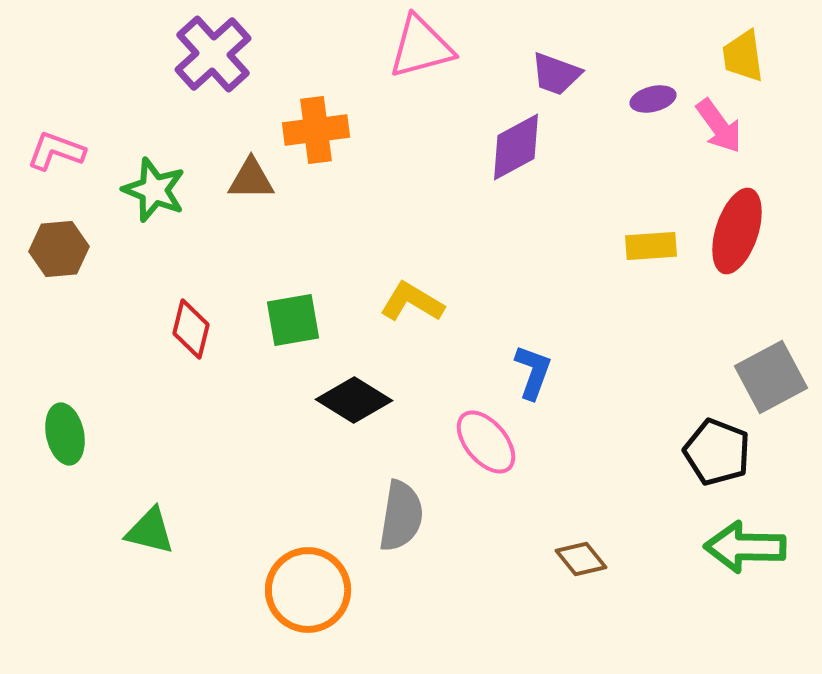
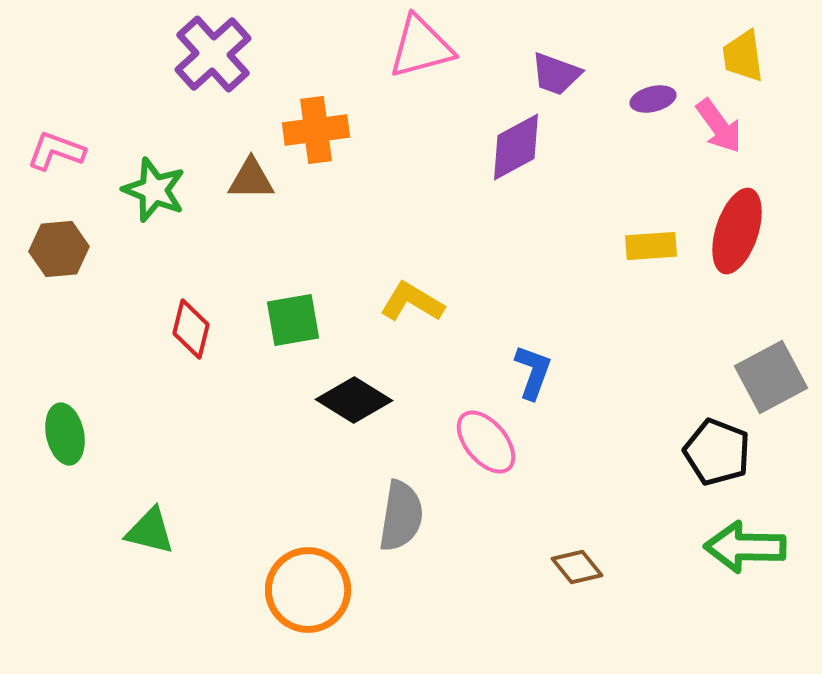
brown diamond: moved 4 px left, 8 px down
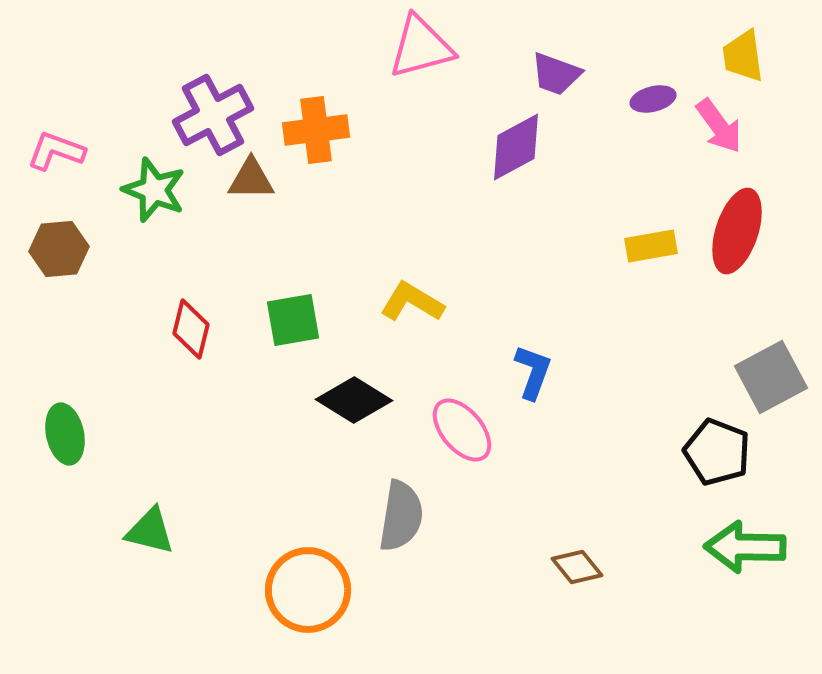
purple cross: moved 61 px down; rotated 14 degrees clockwise
yellow rectangle: rotated 6 degrees counterclockwise
pink ellipse: moved 24 px left, 12 px up
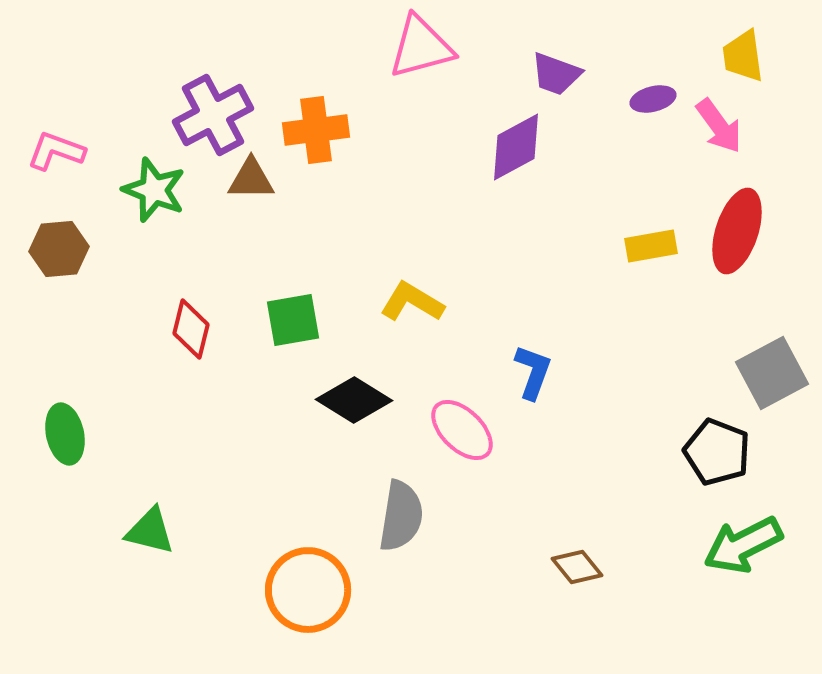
gray square: moved 1 px right, 4 px up
pink ellipse: rotated 6 degrees counterclockwise
green arrow: moved 2 px left, 2 px up; rotated 28 degrees counterclockwise
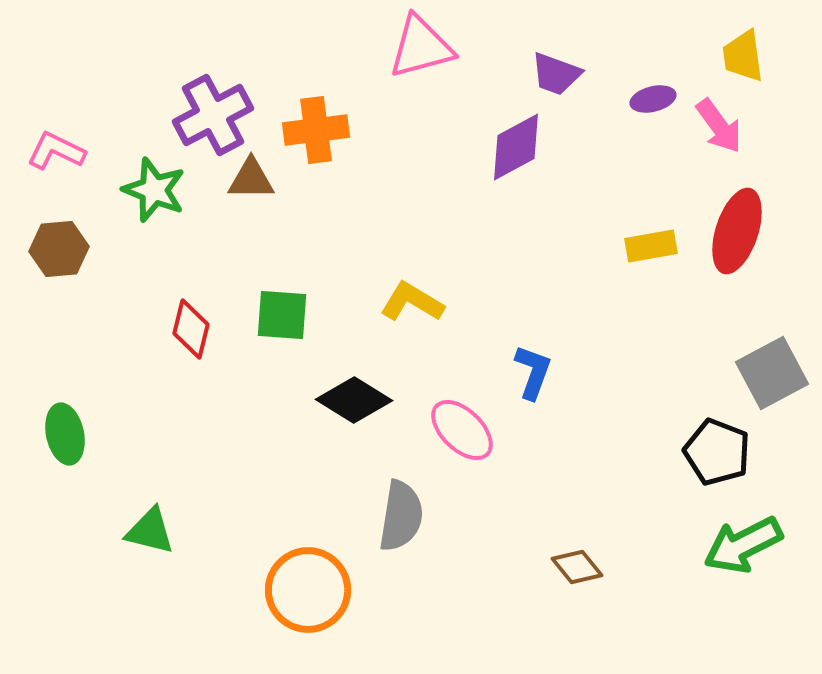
pink L-shape: rotated 6 degrees clockwise
green square: moved 11 px left, 5 px up; rotated 14 degrees clockwise
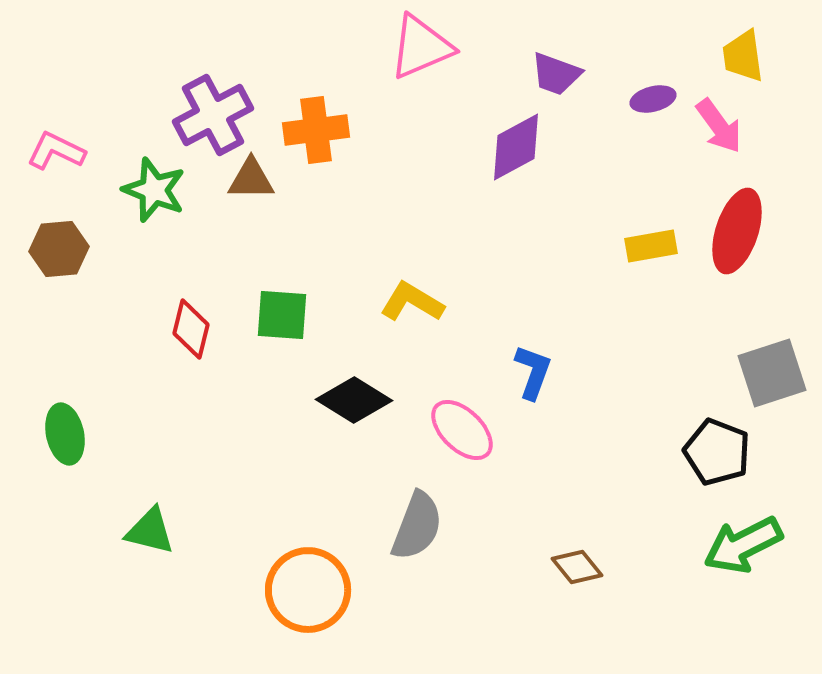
pink triangle: rotated 8 degrees counterclockwise
gray square: rotated 10 degrees clockwise
gray semicircle: moved 16 px right, 10 px down; rotated 12 degrees clockwise
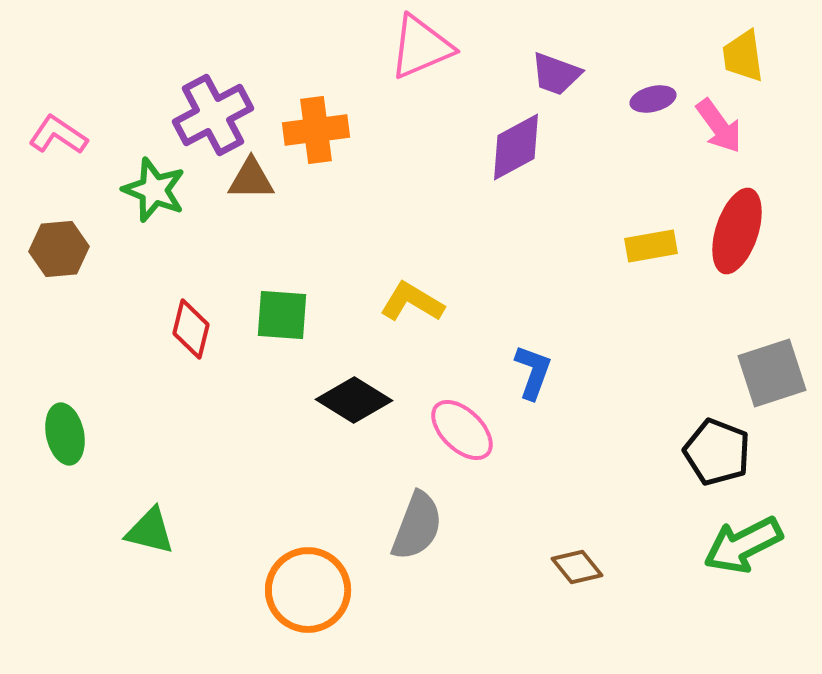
pink L-shape: moved 2 px right, 16 px up; rotated 8 degrees clockwise
